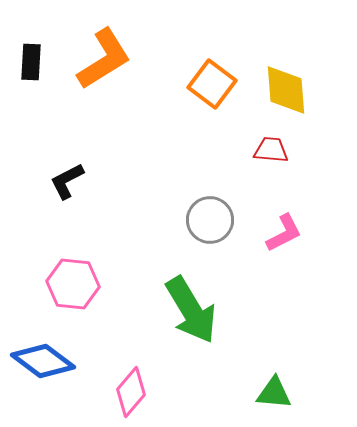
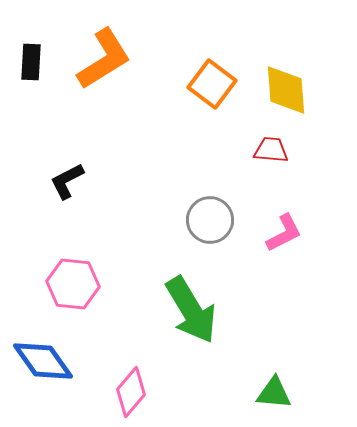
blue diamond: rotated 18 degrees clockwise
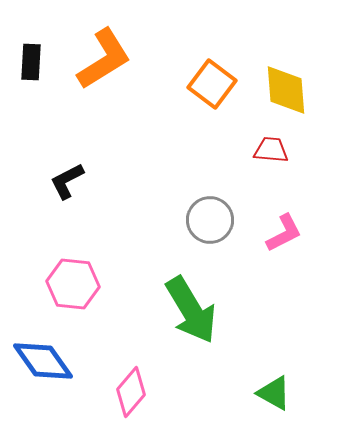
green triangle: rotated 24 degrees clockwise
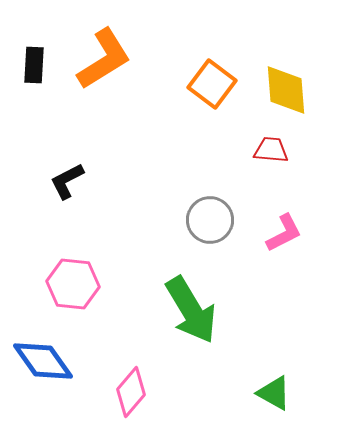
black rectangle: moved 3 px right, 3 px down
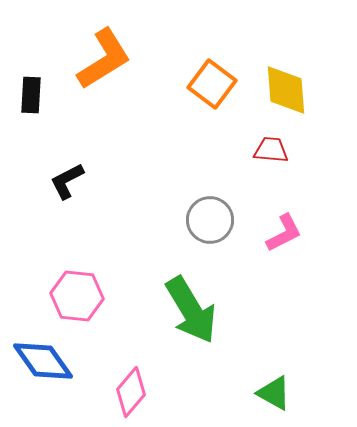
black rectangle: moved 3 px left, 30 px down
pink hexagon: moved 4 px right, 12 px down
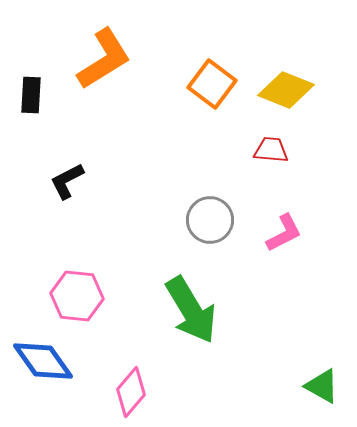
yellow diamond: rotated 64 degrees counterclockwise
green triangle: moved 48 px right, 7 px up
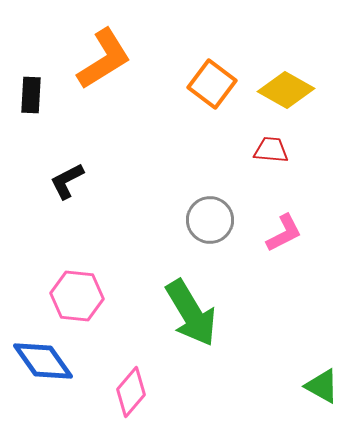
yellow diamond: rotated 8 degrees clockwise
green arrow: moved 3 px down
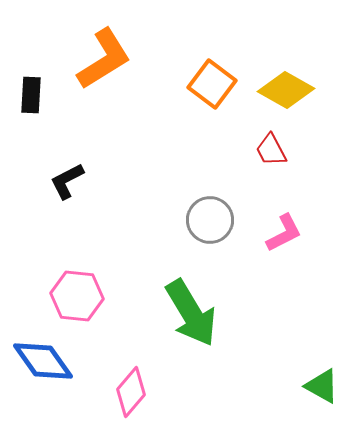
red trapezoid: rotated 123 degrees counterclockwise
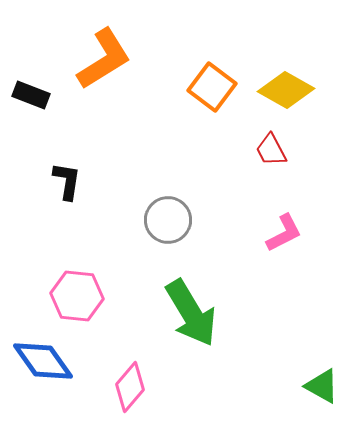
orange square: moved 3 px down
black rectangle: rotated 72 degrees counterclockwise
black L-shape: rotated 126 degrees clockwise
gray circle: moved 42 px left
pink diamond: moved 1 px left, 5 px up
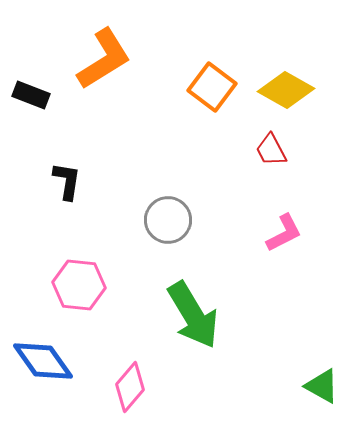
pink hexagon: moved 2 px right, 11 px up
green arrow: moved 2 px right, 2 px down
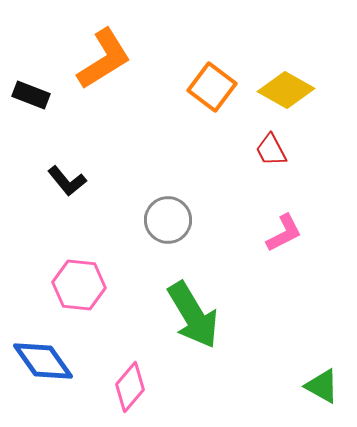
black L-shape: rotated 132 degrees clockwise
